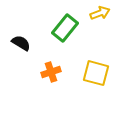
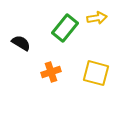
yellow arrow: moved 3 px left, 5 px down; rotated 12 degrees clockwise
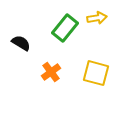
orange cross: rotated 18 degrees counterclockwise
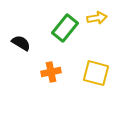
orange cross: rotated 24 degrees clockwise
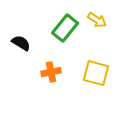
yellow arrow: moved 2 px down; rotated 42 degrees clockwise
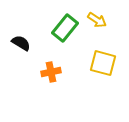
yellow square: moved 7 px right, 10 px up
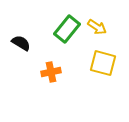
yellow arrow: moved 7 px down
green rectangle: moved 2 px right, 1 px down
